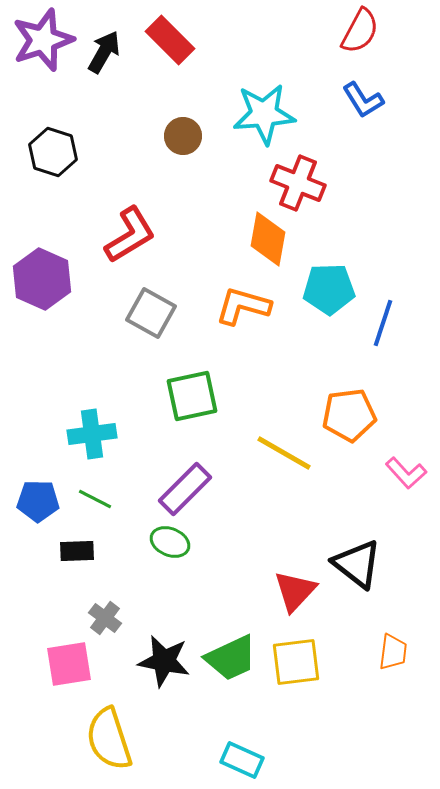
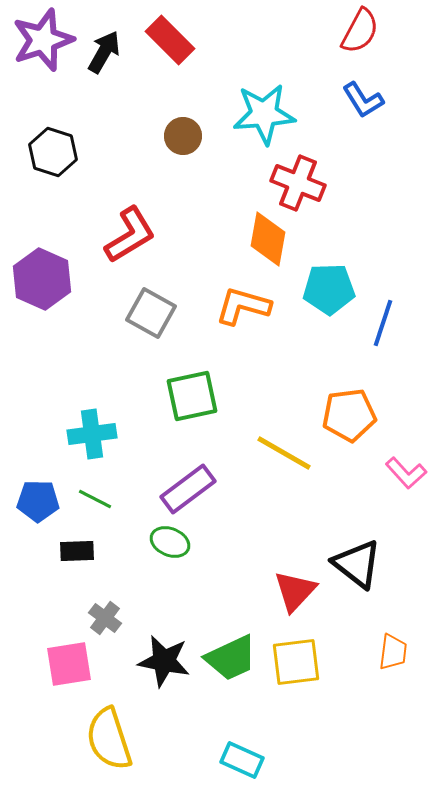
purple rectangle: moved 3 px right; rotated 8 degrees clockwise
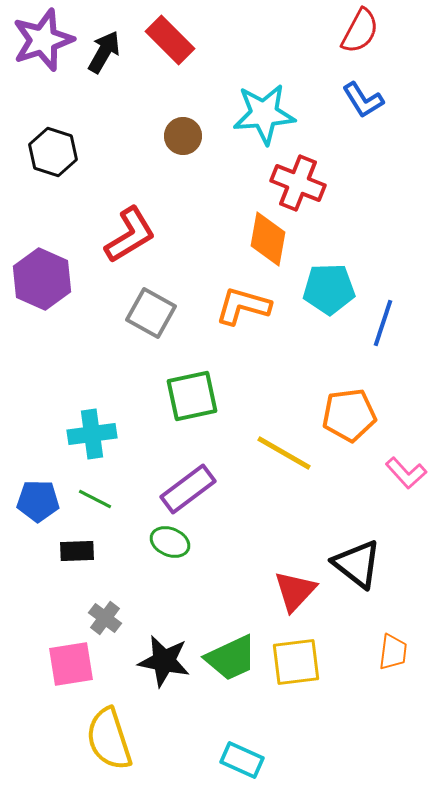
pink square: moved 2 px right
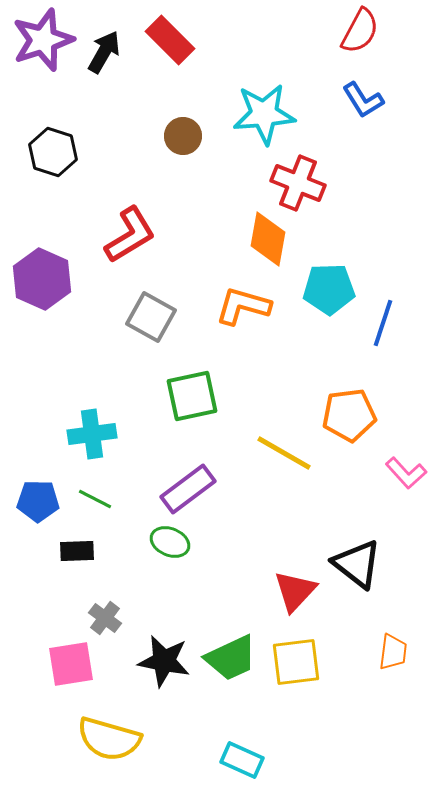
gray square: moved 4 px down
yellow semicircle: rotated 56 degrees counterclockwise
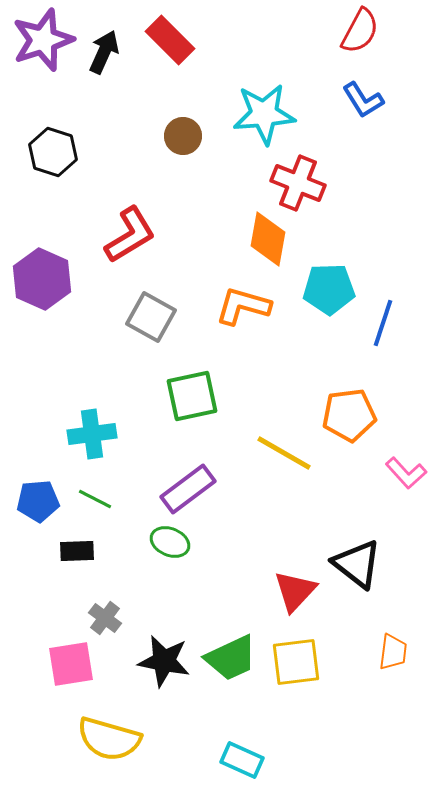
black arrow: rotated 6 degrees counterclockwise
blue pentagon: rotated 6 degrees counterclockwise
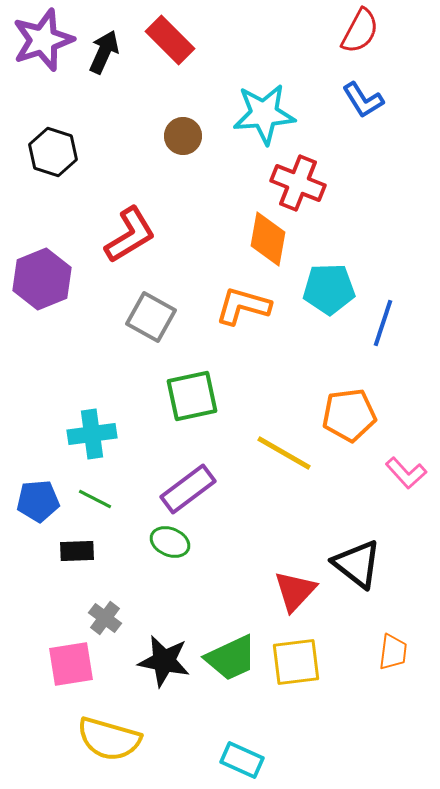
purple hexagon: rotated 14 degrees clockwise
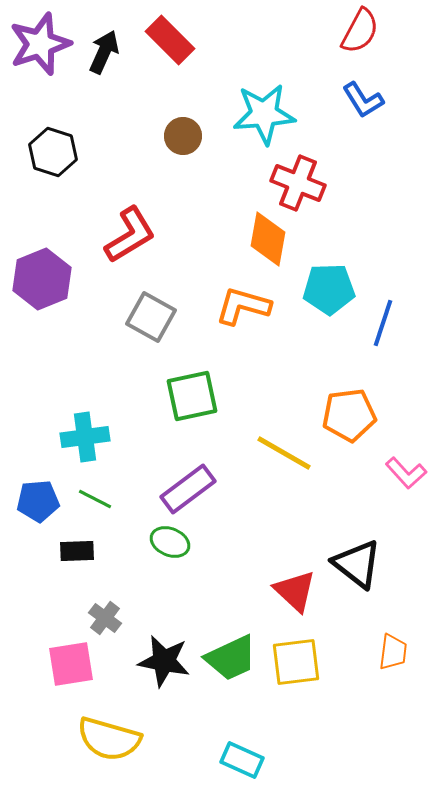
purple star: moved 3 px left, 4 px down
cyan cross: moved 7 px left, 3 px down
red triangle: rotated 30 degrees counterclockwise
